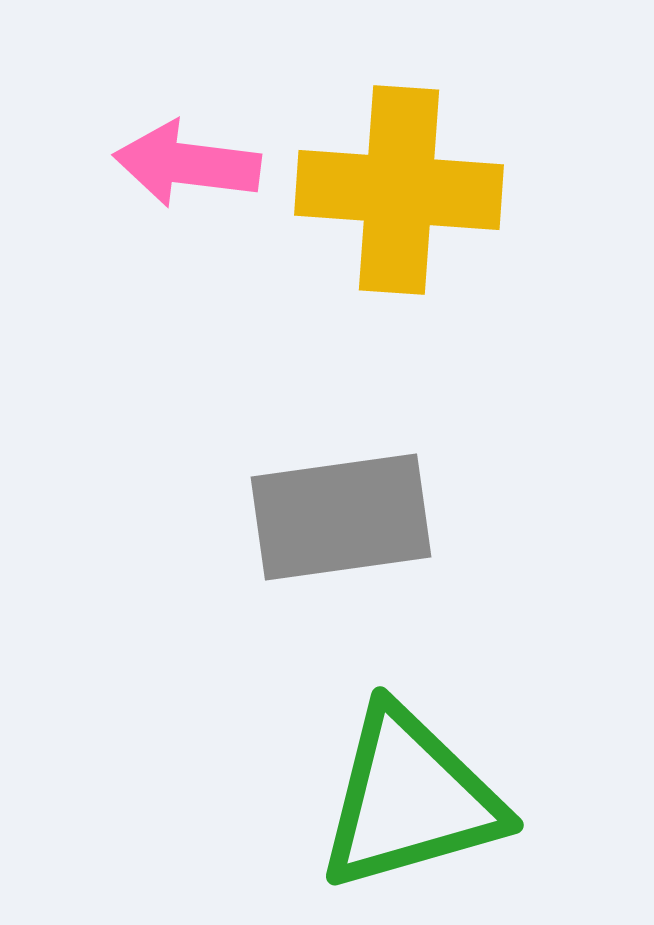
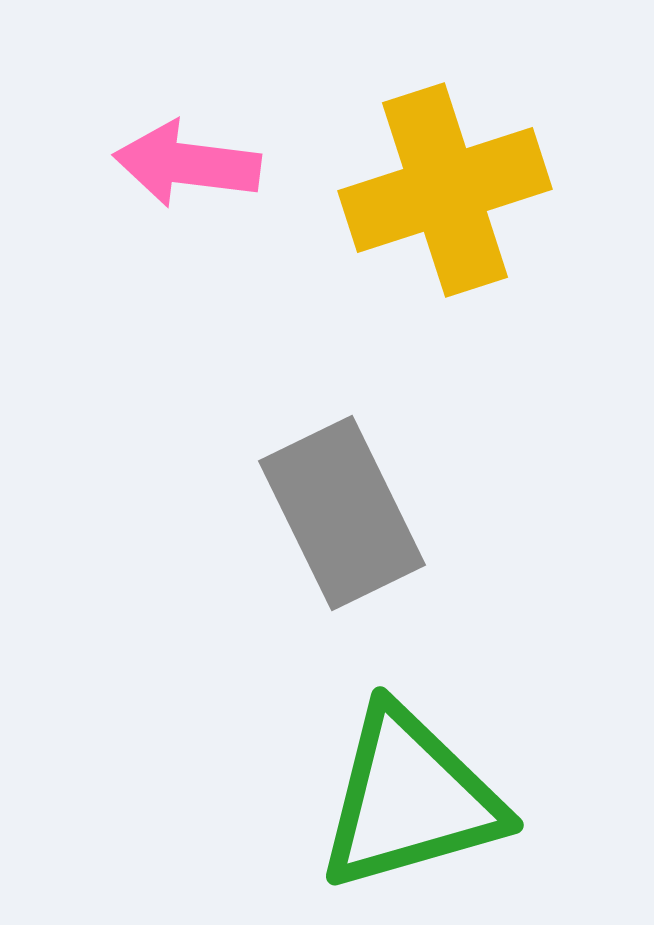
yellow cross: moved 46 px right; rotated 22 degrees counterclockwise
gray rectangle: moved 1 px right, 4 px up; rotated 72 degrees clockwise
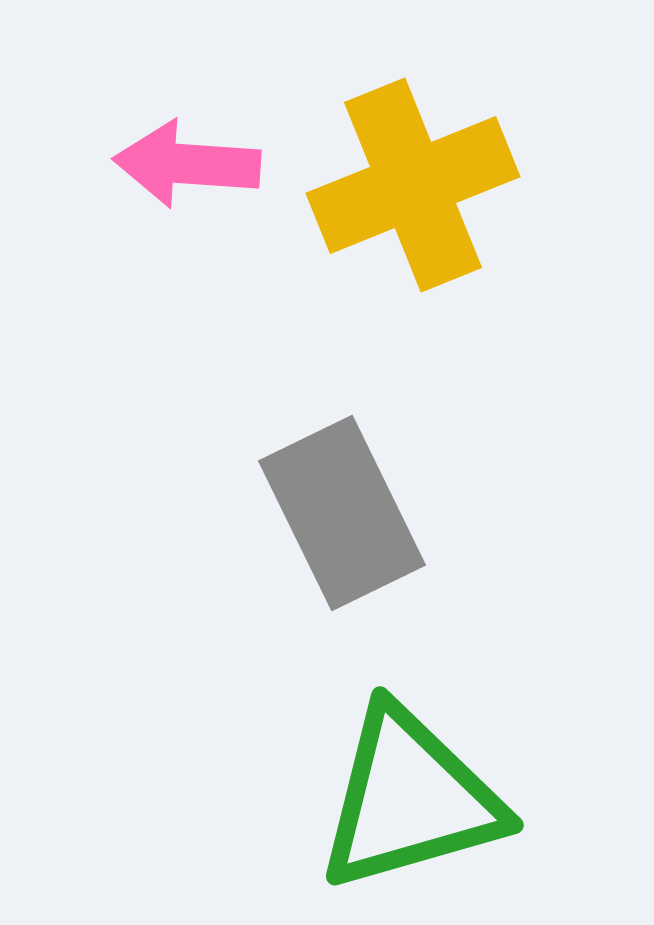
pink arrow: rotated 3 degrees counterclockwise
yellow cross: moved 32 px left, 5 px up; rotated 4 degrees counterclockwise
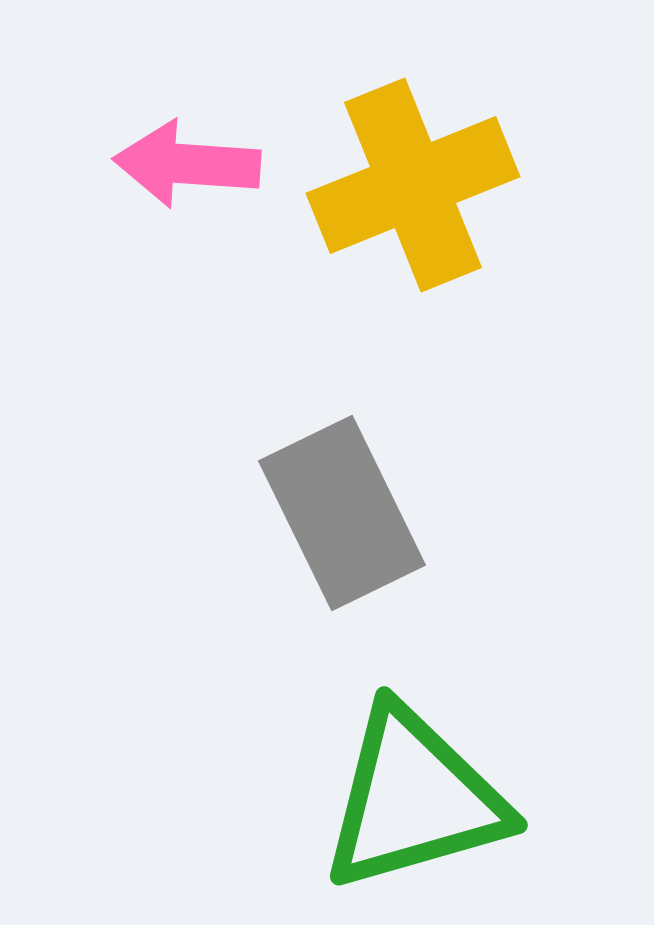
green triangle: moved 4 px right
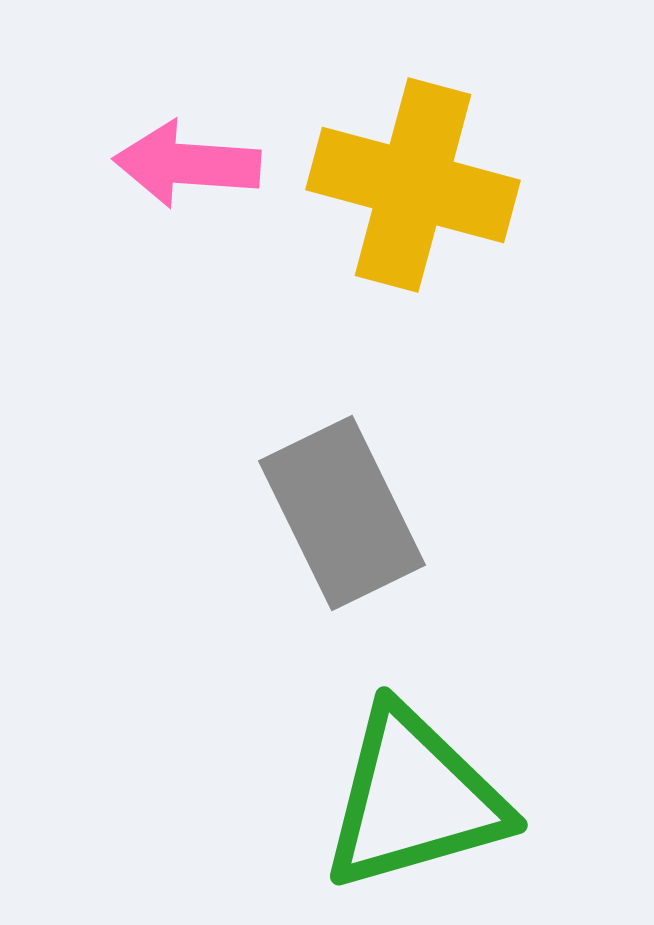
yellow cross: rotated 37 degrees clockwise
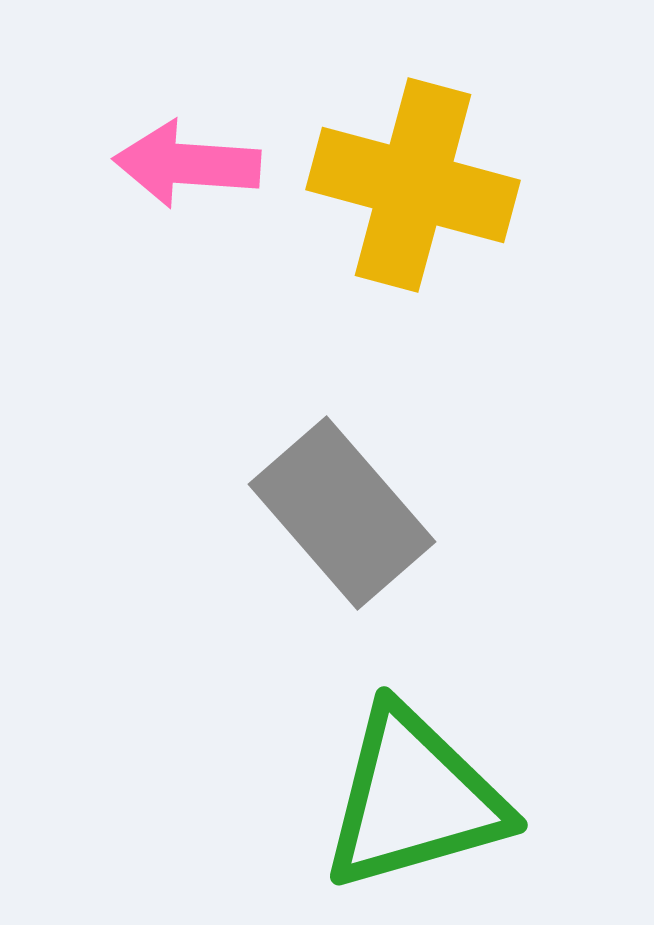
gray rectangle: rotated 15 degrees counterclockwise
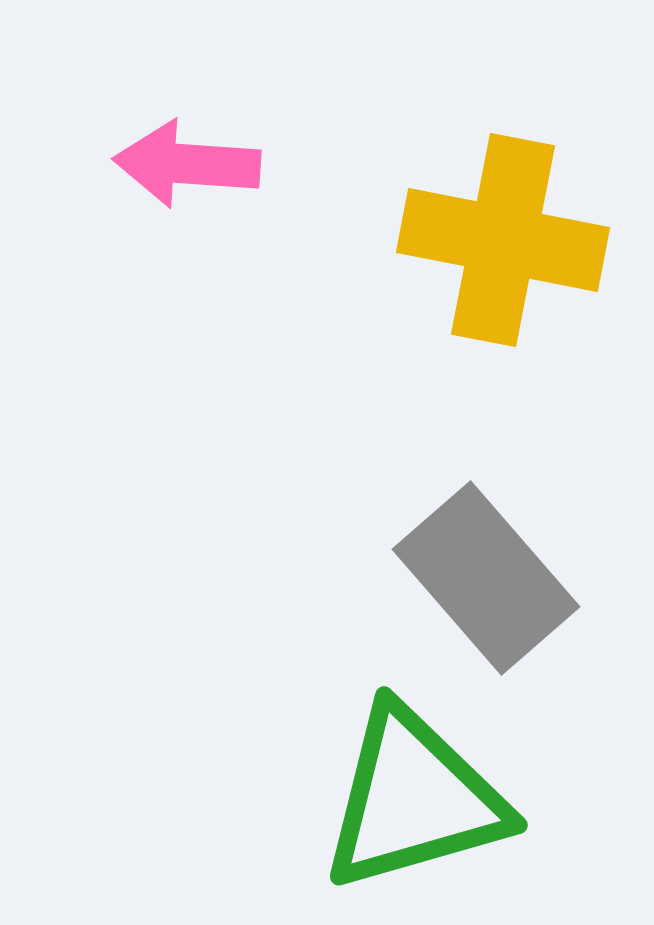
yellow cross: moved 90 px right, 55 px down; rotated 4 degrees counterclockwise
gray rectangle: moved 144 px right, 65 px down
